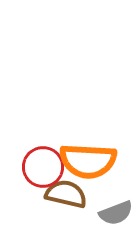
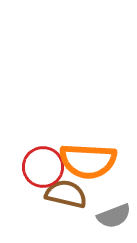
gray semicircle: moved 2 px left, 3 px down
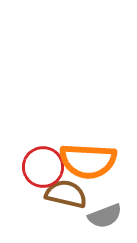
gray semicircle: moved 9 px left
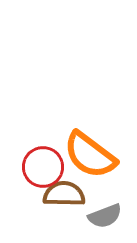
orange semicircle: moved 2 px right, 6 px up; rotated 34 degrees clockwise
brown semicircle: moved 2 px left; rotated 12 degrees counterclockwise
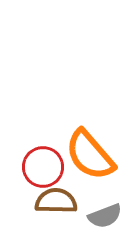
orange semicircle: rotated 12 degrees clockwise
brown semicircle: moved 8 px left, 7 px down
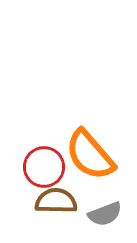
red circle: moved 1 px right
gray semicircle: moved 2 px up
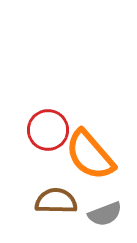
red circle: moved 4 px right, 37 px up
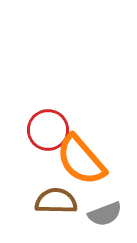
orange semicircle: moved 9 px left, 5 px down
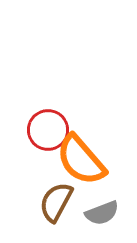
brown semicircle: moved 1 px down; rotated 63 degrees counterclockwise
gray semicircle: moved 3 px left, 1 px up
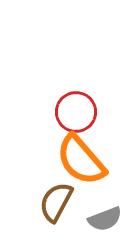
red circle: moved 28 px right, 18 px up
gray semicircle: moved 3 px right, 6 px down
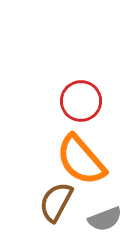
red circle: moved 5 px right, 11 px up
